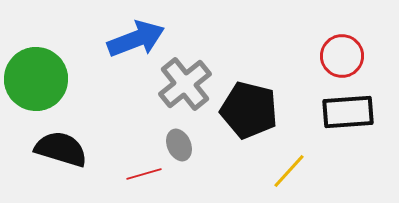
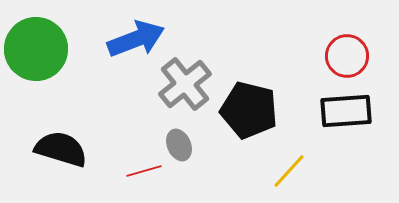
red circle: moved 5 px right
green circle: moved 30 px up
black rectangle: moved 2 px left, 1 px up
red line: moved 3 px up
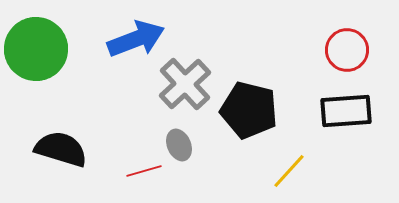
red circle: moved 6 px up
gray cross: rotated 4 degrees counterclockwise
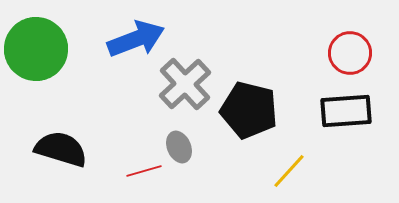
red circle: moved 3 px right, 3 px down
gray ellipse: moved 2 px down
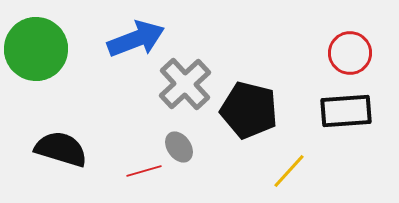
gray ellipse: rotated 12 degrees counterclockwise
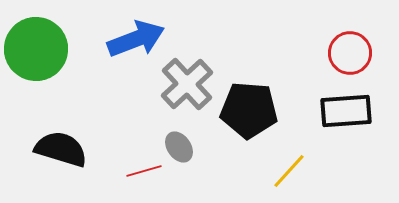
gray cross: moved 2 px right
black pentagon: rotated 10 degrees counterclockwise
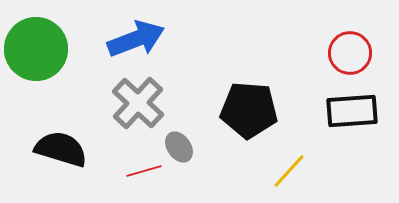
gray cross: moved 49 px left, 19 px down; rotated 4 degrees counterclockwise
black rectangle: moved 6 px right
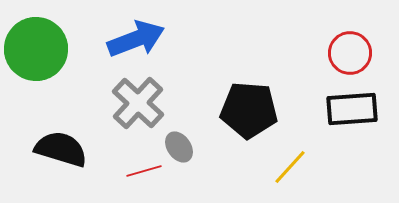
black rectangle: moved 2 px up
yellow line: moved 1 px right, 4 px up
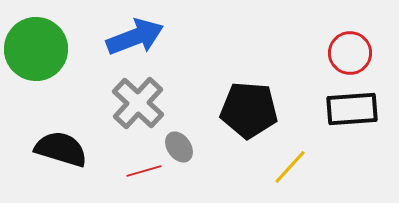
blue arrow: moved 1 px left, 2 px up
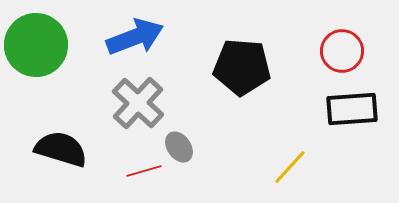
green circle: moved 4 px up
red circle: moved 8 px left, 2 px up
black pentagon: moved 7 px left, 43 px up
